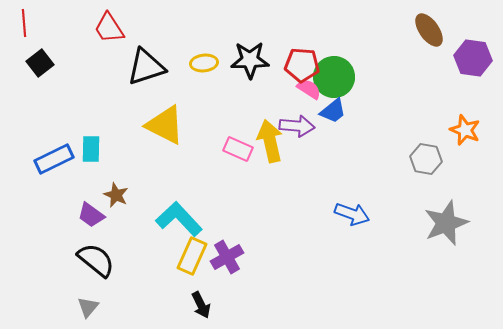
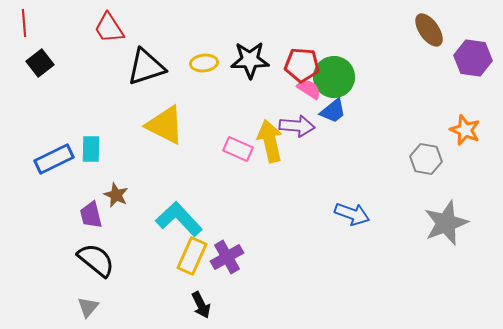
purple trapezoid: rotated 40 degrees clockwise
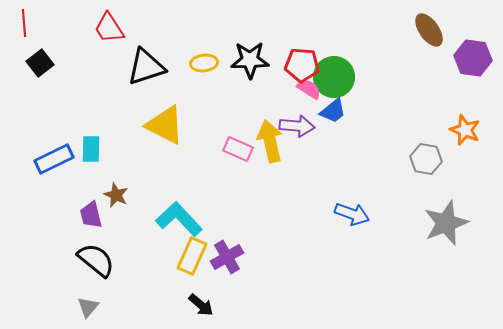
black arrow: rotated 24 degrees counterclockwise
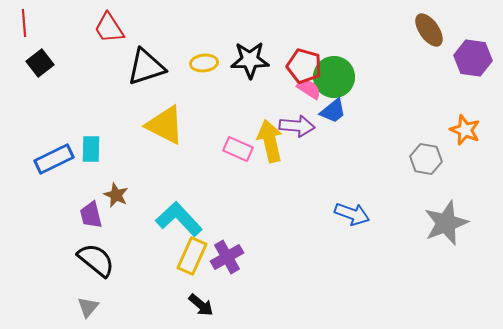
red pentagon: moved 2 px right, 1 px down; rotated 12 degrees clockwise
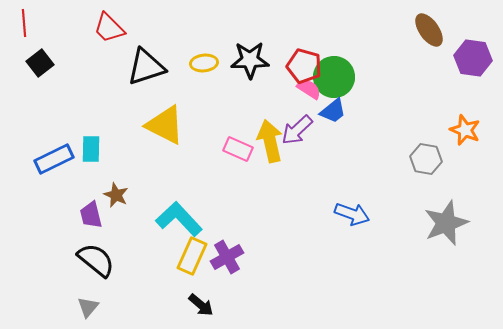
red trapezoid: rotated 12 degrees counterclockwise
purple arrow: moved 4 px down; rotated 132 degrees clockwise
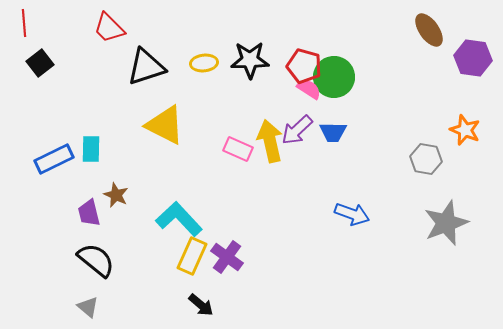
blue trapezoid: moved 21 px down; rotated 40 degrees clockwise
purple trapezoid: moved 2 px left, 2 px up
purple cross: rotated 24 degrees counterclockwise
gray triangle: rotated 30 degrees counterclockwise
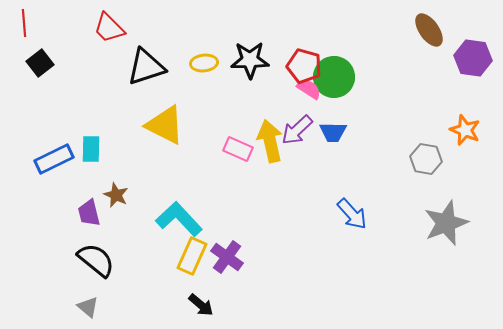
blue arrow: rotated 28 degrees clockwise
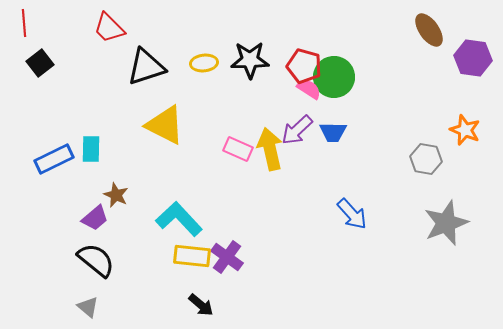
yellow arrow: moved 8 px down
purple trapezoid: moved 6 px right, 5 px down; rotated 116 degrees counterclockwise
yellow rectangle: rotated 72 degrees clockwise
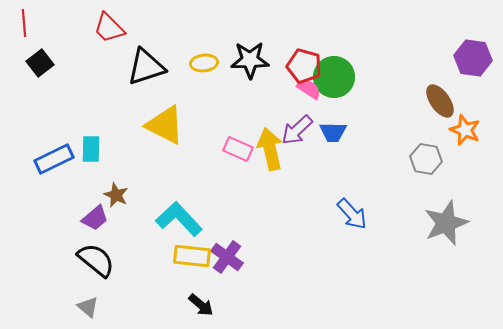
brown ellipse: moved 11 px right, 71 px down
